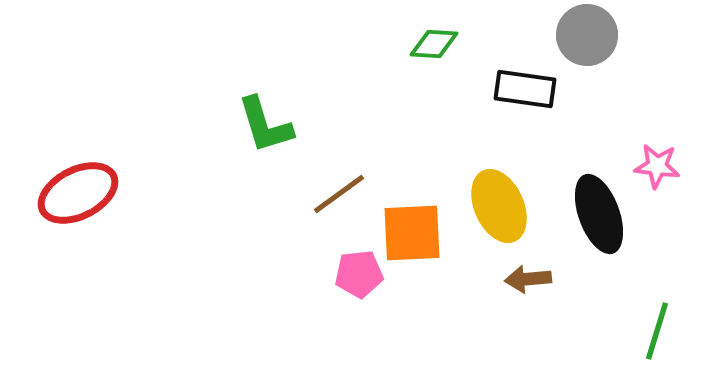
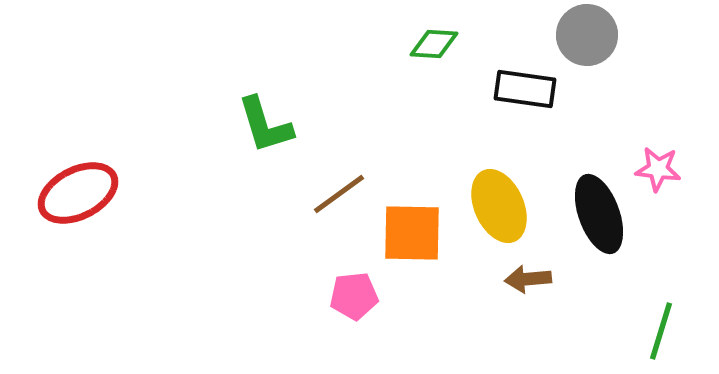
pink star: moved 1 px right, 3 px down
orange square: rotated 4 degrees clockwise
pink pentagon: moved 5 px left, 22 px down
green line: moved 4 px right
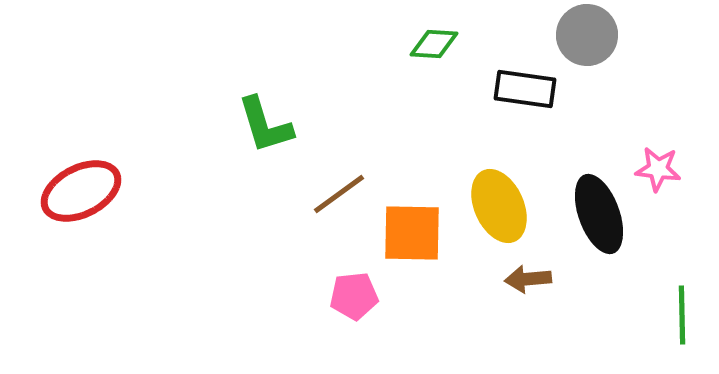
red ellipse: moved 3 px right, 2 px up
green line: moved 21 px right, 16 px up; rotated 18 degrees counterclockwise
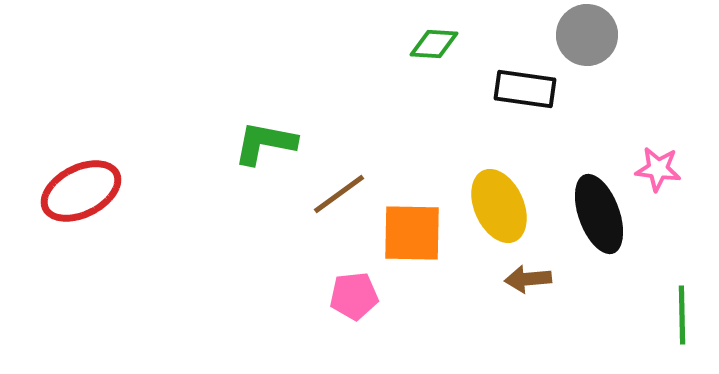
green L-shape: moved 18 px down; rotated 118 degrees clockwise
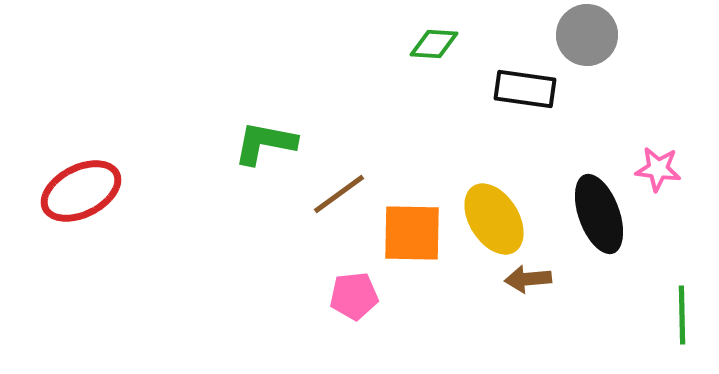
yellow ellipse: moved 5 px left, 13 px down; rotated 8 degrees counterclockwise
